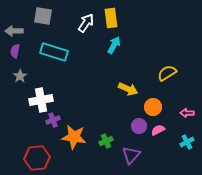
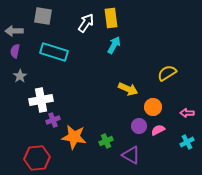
purple triangle: rotated 42 degrees counterclockwise
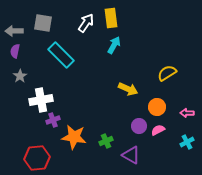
gray square: moved 7 px down
cyan rectangle: moved 7 px right, 3 px down; rotated 28 degrees clockwise
orange circle: moved 4 px right
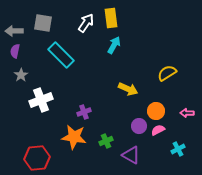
gray star: moved 1 px right, 1 px up
white cross: rotated 10 degrees counterclockwise
orange circle: moved 1 px left, 4 px down
purple cross: moved 31 px right, 8 px up
cyan cross: moved 9 px left, 7 px down
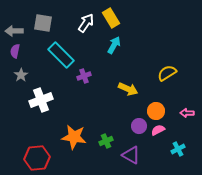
yellow rectangle: rotated 24 degrees counterclockwise
purple cross: moved 36 px up
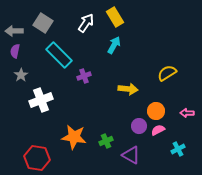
yellow rectangle: moved 4 px right, 1 px up
gray square: rotated 24 degrees clockwise
cyan rectangle: moved 2 px left
yellow arrow: rotated 18 degrees counterclockwise
red hexagon: rotated 15 degrees clockwise
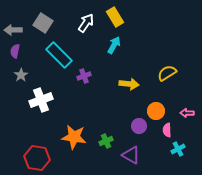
gray arrow: moved 1 px left, 1 px up
yellow arrow: moved 1 px right, 5 px up
pink semicircle: moved 9 px right; rotated 64 degrees counterclockwise
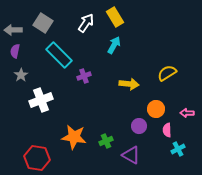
orange circle: moved 2 px up
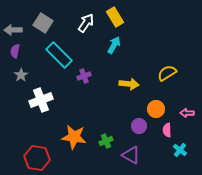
cyan cross: moved 2 px right, 1 px down; rotated 24 degrees counterclockwise
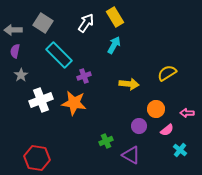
pink semicircle: rotated 128 degrees counterclockwise
orange star: moved 34 px up
